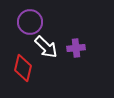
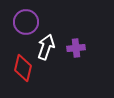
purple circle: moved 4 px left
white arrow: rotated 115 degrees counterclockwise
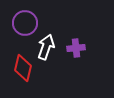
purple circle: moved 1 px left, 1 px down
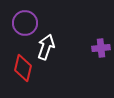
purple cross: moved 25 px right
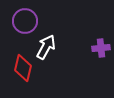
purple circle: moved 2 px up
white arrow: rotated 10 degrees clockwise
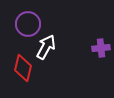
purple circle: moved 3 px right, 3 px down
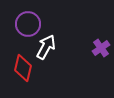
purple cross: rotated 30 degrees counterclockwise
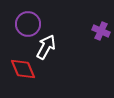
purple cross: moved 17 px up; rotated 30 degrees counterclockwise
red diamond: moved 1 px down; rotated 36 degrees counterclockwise
